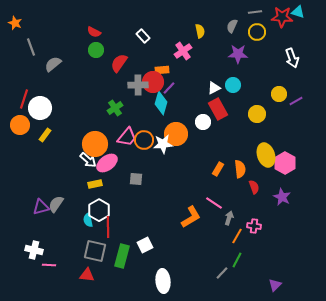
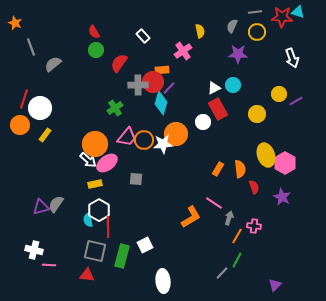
red semicircle at (94, 32): rotated 32 degrees clockwise
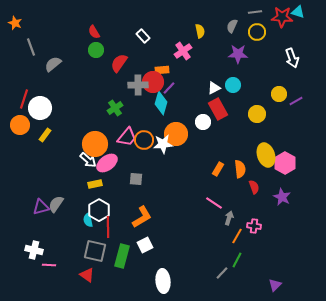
orange L-shape at (191, 217): moved 49 px left
red triangle at (87, 275): rotated 28 degrees clockwise
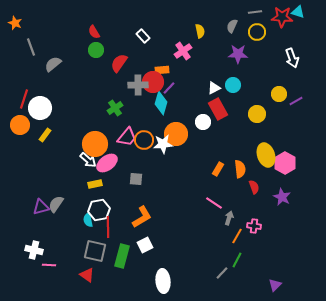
white hexagon at (99, 210): rotated 20 degrees clockwise
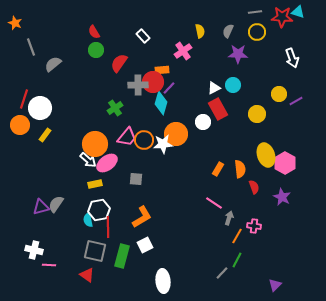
gray semicircle at (232, 26): moved 4 px left, 5 px down
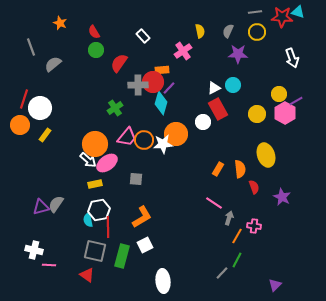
orange star at (15, 23): moved 45 px right
pink hexagon at (285, 163): moved 50 px up
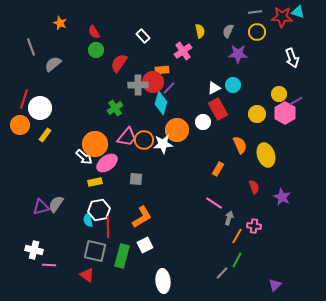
orange circle at (176, 134): moved 1 px right, 4 px up
white arrow at (88, 160): moved 4 px left, 3 px up
orange semicircle at (240, 169): moved 24 px up; rotated 18 degrees counterclockwise
yellow rectangle at (95, 184): moved 2 px up
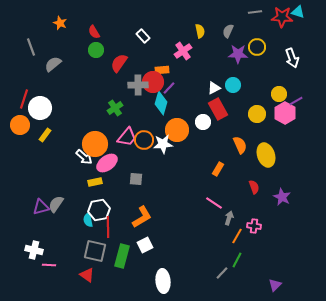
yellow circle at (257, 32): moved 15 px down
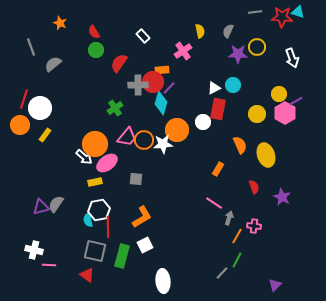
red rectangle at (218, 109): rotated 40 degrees clockwise
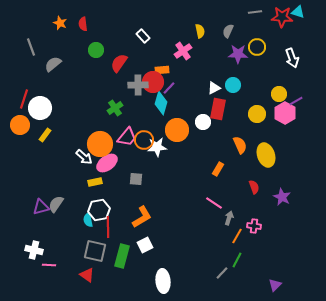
red semicircle at (94, 32): moved 11 px left, 8 px up; rotated 24 degrees clockwise
orange circle at (95, 144): moved 5 px right
white star at (163, 144): moved 6 px left, 3 px down
